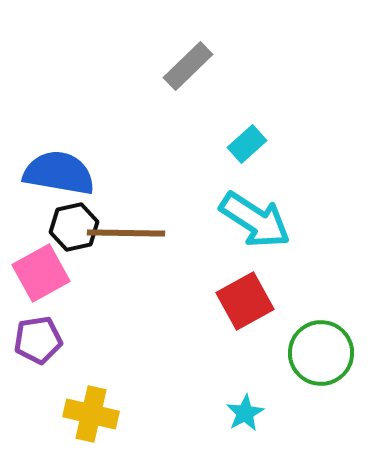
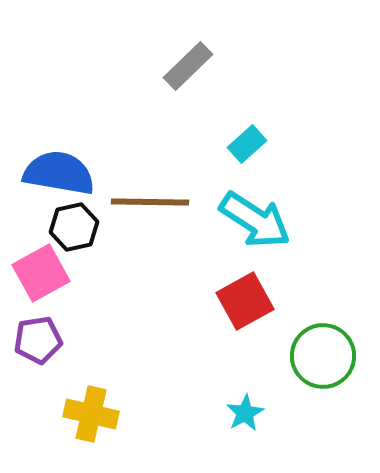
brown line: moved 24 px right, 31 px up
green circle: moved 2 px right, 3 px down
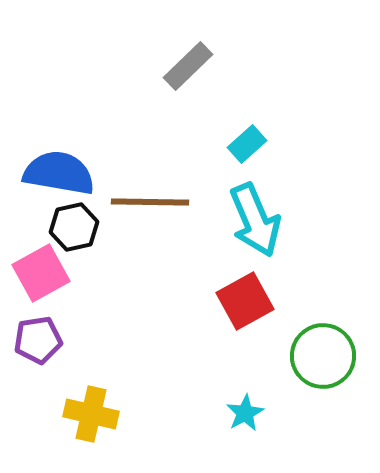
cyan arrow: rotated 34 degrees clockwise
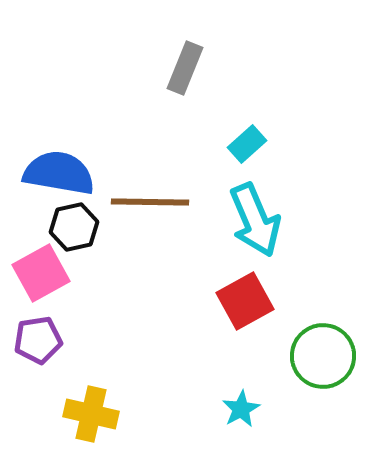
gray rectangle: moved 3 px left, 2 px down; rotated 24 degrees counterclockwise
cyan star: moved 4 px left, 4 px up
